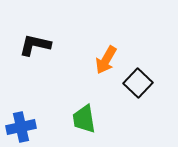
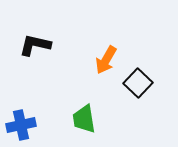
blue cross: moved 2 px up
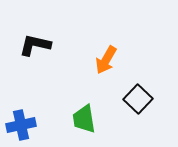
black square: moved 16 px down
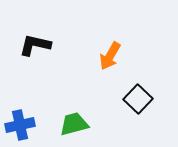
orange arrow: moved 4 px right, 4 px up
green trapezoid: moved 10 px left, 5 px down; rotated 84 degrees clockwise
blue cross: moved 1 px left
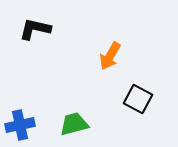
black L-shape: moved 16 px up
black square: rotated 16 degrees counterclockwise
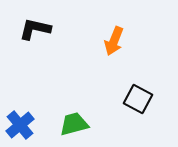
orange arrow: moved 4 px right, 15 px up; rotated 8 degrees counterclockwise
blue cross: rotated 28 degrees counterclockwise
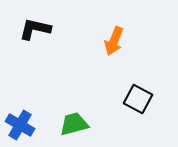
blue cross: rotated 20 degrees counterclockwise
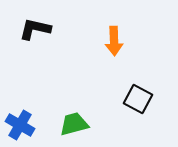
orange arrow: rotated 24 degrees counterclockwise
